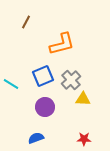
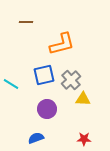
brown line: rotated 64 degrees clockwise
blue square: moved 1 px right, 1 px up; rotated 10 degrees clockwise
purple circle: moved 2 px right, 2 px down
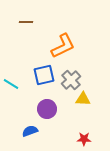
orange L-shape: moved 1 px right, 2 px down; rotated 12 degrees counterclockwise
blue semicircle: moved 6 px left, 7 px up
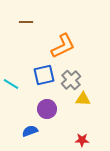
red star: moved 2 px left, 1 px down
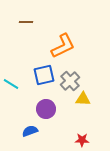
gray cross: moved 1 px left, 1 px down
purple circle: moved 1 px left
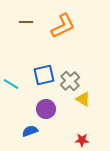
orange L-shape: moved 20 px up
yellow triangle: rotated 28 degrees clockwise
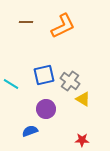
gray cross: rotated 12 degrees counterclockwise
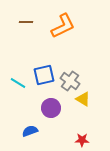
cyan line: moved 7 px right, 1 px up
purple circle: moved 5 px right, 1 px up
